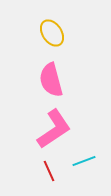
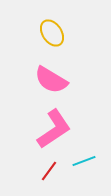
pink semicircle: rotated 44 degrees counterclockwise
red line: rotated 60 degrees clockwise
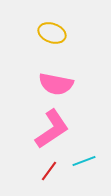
yellow ellipse: rotated 36 degrees counterclockwise
pink semicircle: moved 5 px right, 4 px down; rotated 20 degrees counterclockwise
pink L-shape: moved 2 px left
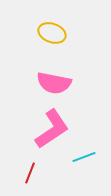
pink semicircle: moved 2 px left, 1 px up
cyan line: moved 4 px up
red line: moved 19 px left, 2 px down; rotated 15 degrees counterclockwise
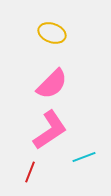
pink semicircle: moved 2 px left, 1 px down; rotated 56 degrees counterclockwise
pink L-shape: moved 2 px left, 1 px down
red line: moved 1 px up
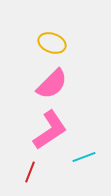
yellow ellipse: moved 10 px down
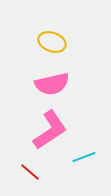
yellow ellipse: moved 1 px up
pink semicircle: rotated 32 degrees clockwise
red line: rotated 70 degrees counterclockwise
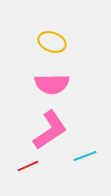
pink semicircle: rotated 12 degrees clockwise
cyan line: moved 1 px right, 1 px up
red line: moved 2 px left, 6 px up; rotated 65 degrees counterclockwise
